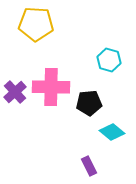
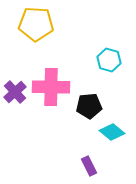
black pentagon: moved 3 px down
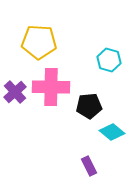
yellow pentagon: moved 3 px right, 18 px down
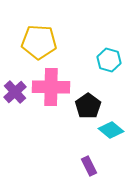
black pentagon: moved 1 px left; rotated 30 degrees counterclockwise
cyan diamond: moved 1 px left, 2 px up
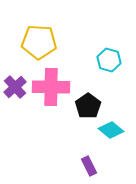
purple cross: moved 5 px up
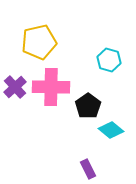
yellow pentagon: rotated 16 degrees counterclockwise
purple rectangle: moved 1 px left, 3 px down
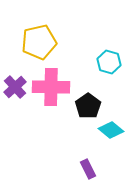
cyan hexagon: moved 2 px down
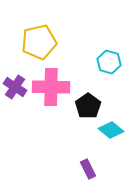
purple cross: rotated 15 degrees counterclockwise
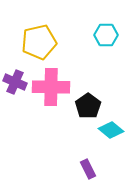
cyan hexagon: moved 3 px left, 27 px up; rotated 15 degrees counterclockwise
purple cross: moved 5 px up; rotated 10 degrees counterclockwise
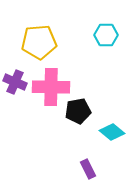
yellow pentagon: rotated 8 degrees clockwise
black pentagon: moved 10 px left, 5 px down; rotated 25 degrees clockwise
cyan diamond: moved 1 px right, 2 px down
